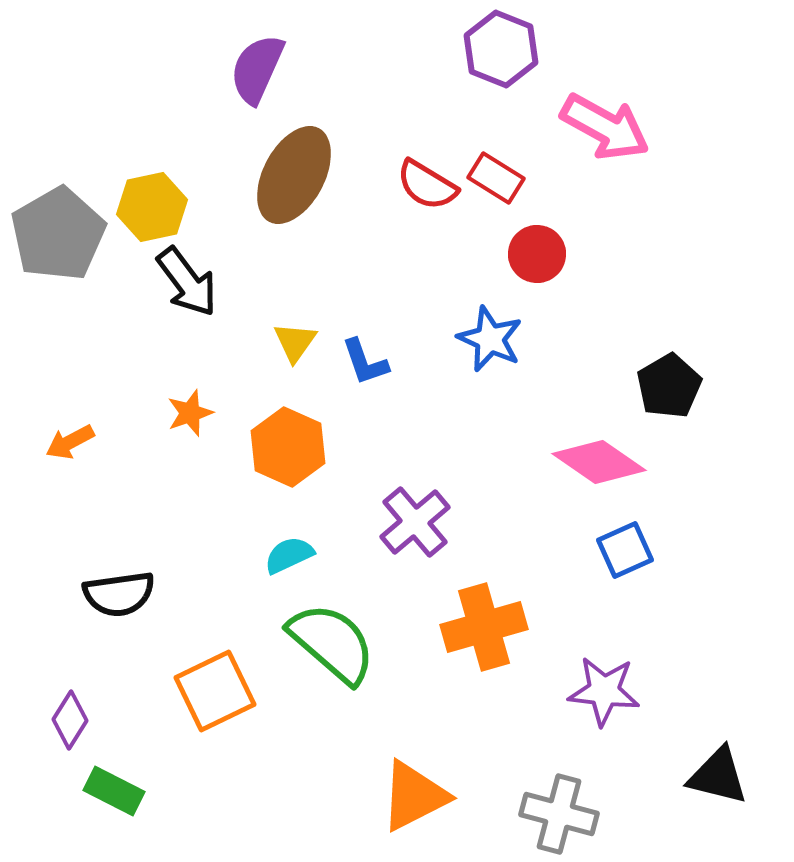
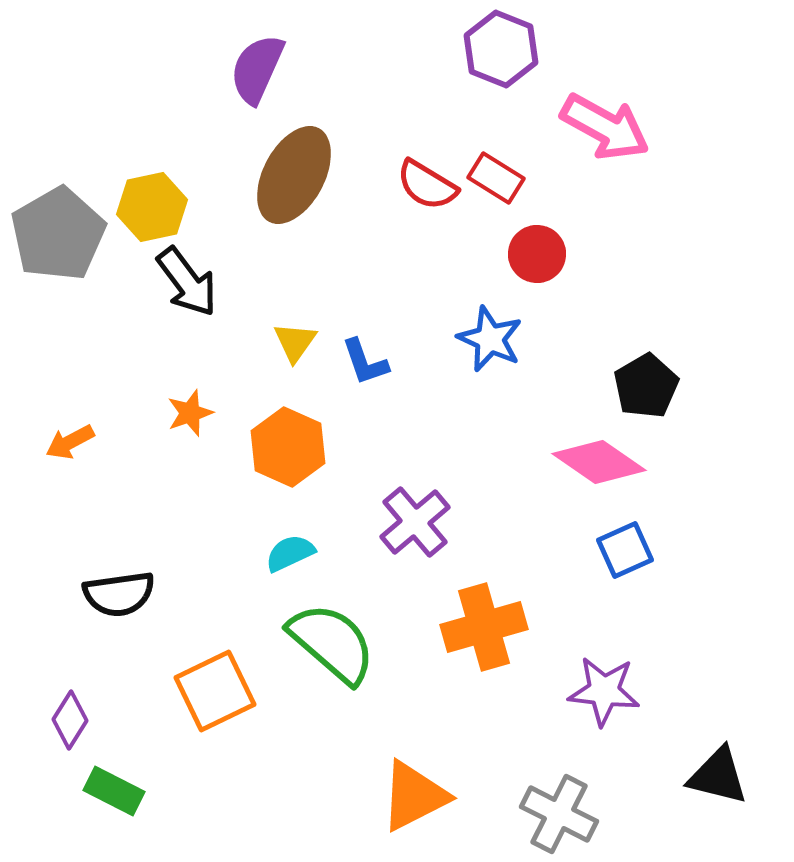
black pentagon: moved 23 px left
cyan semicircle: moved 1 px right, 2 px up
gray cross: rotated 12 degrees clockwise
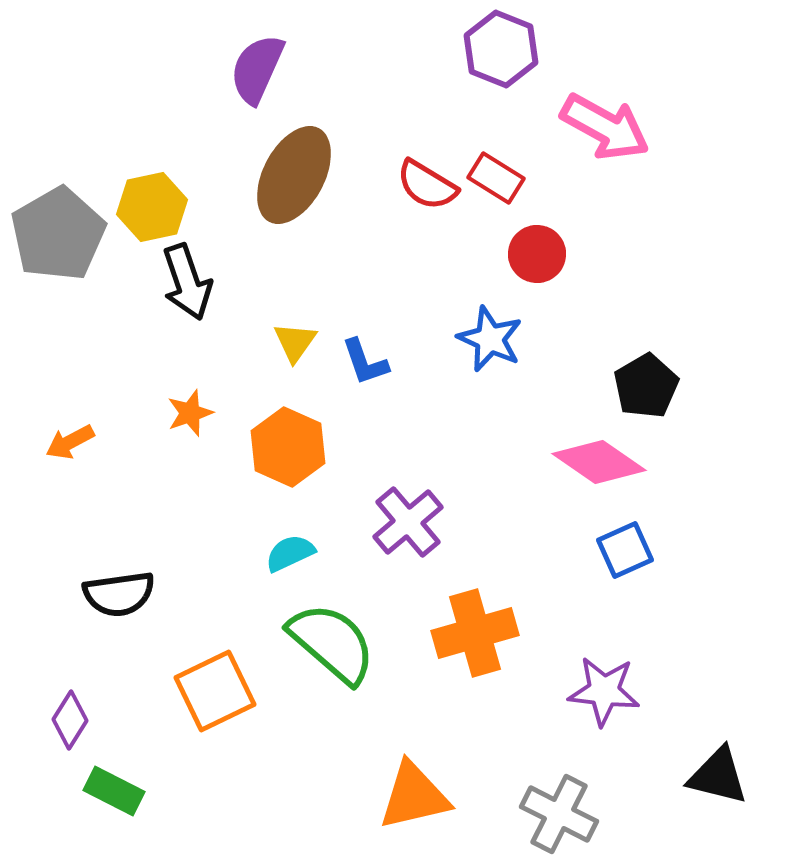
black arrow: rotated 18 degrees clockwise
purple cross: moved 7 px left
orange cross: moved 9 px left, 6 px down
orange triangle: rotated 14 degrees clockwise
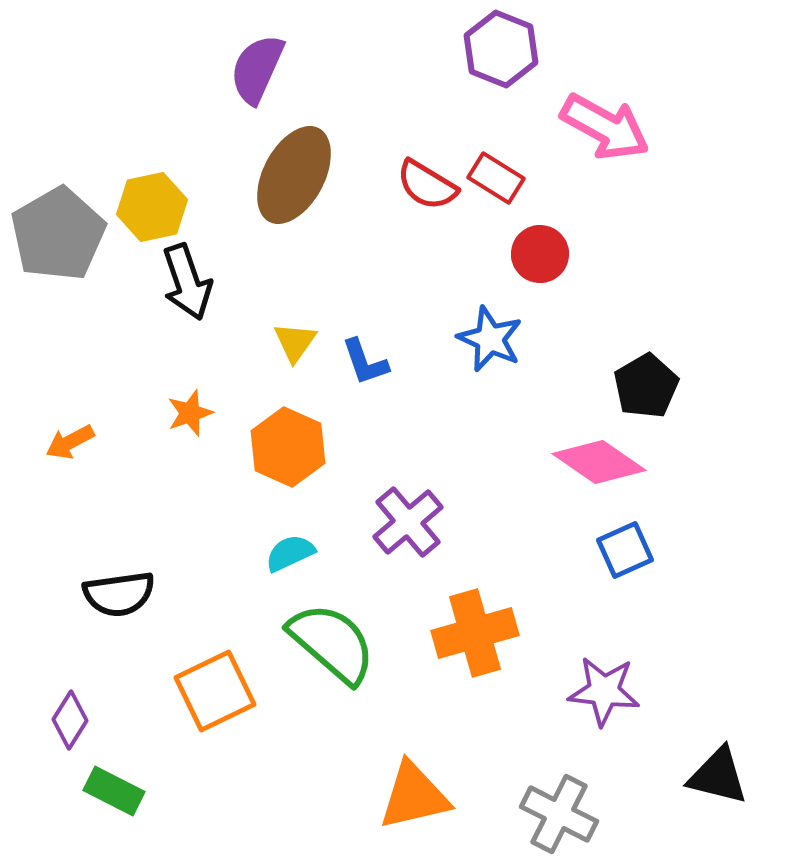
red circle: moved 3 px right
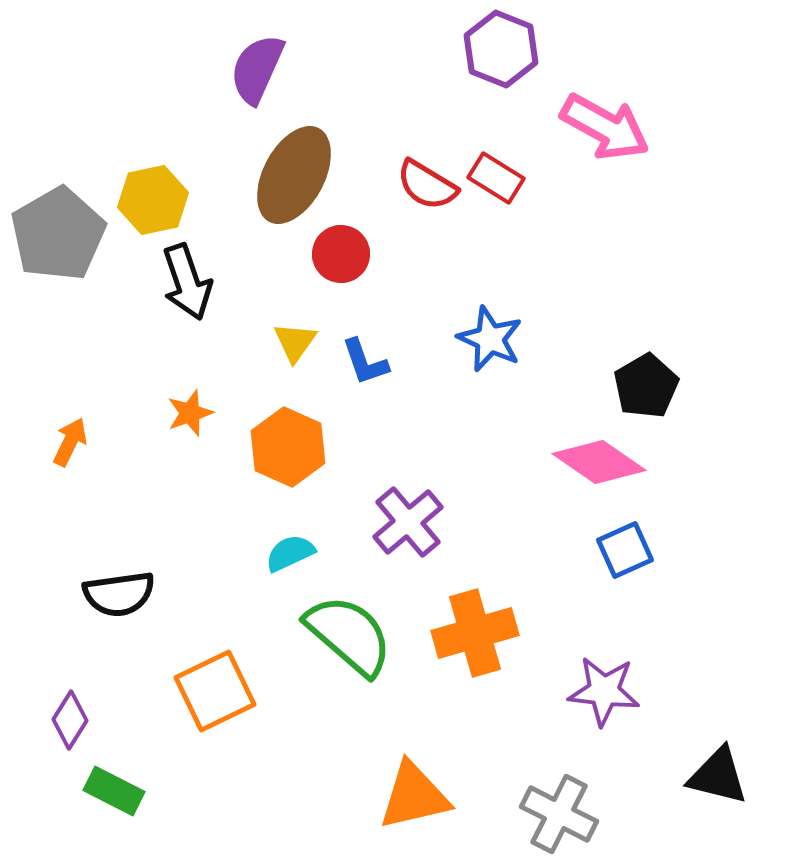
yellow hexagon: moved 1 px right, 7 px up
red circle: moved 199 px left
orange arrow: rotated 144 degrees clockwise
green semicircle: moved 17 px right, 8 px up
